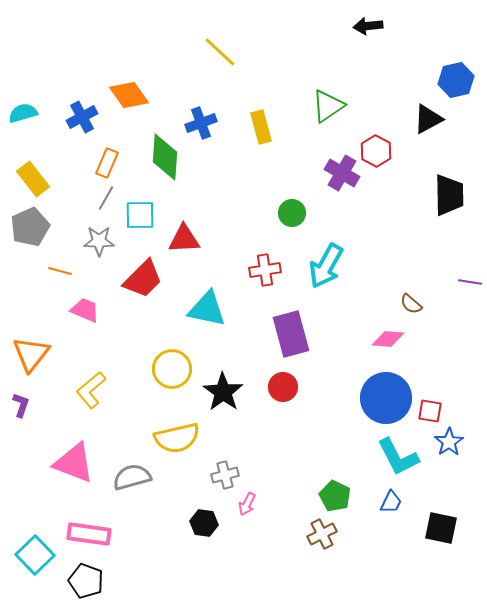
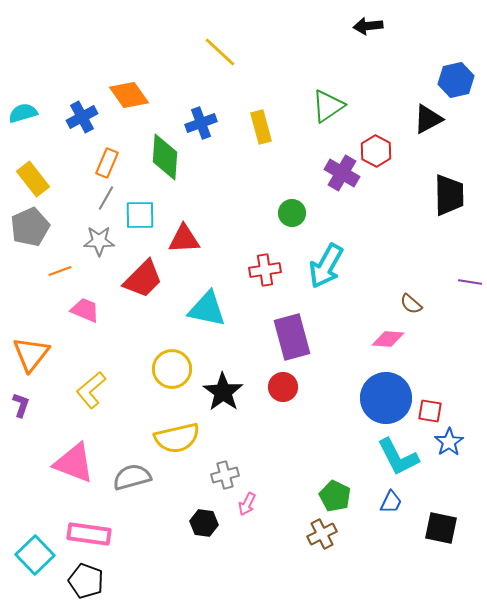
orange line at (60, 271): rotated 35 degrees counterclockwise
purple rectangle at (291, 334): moved 1 px right, 3 px down
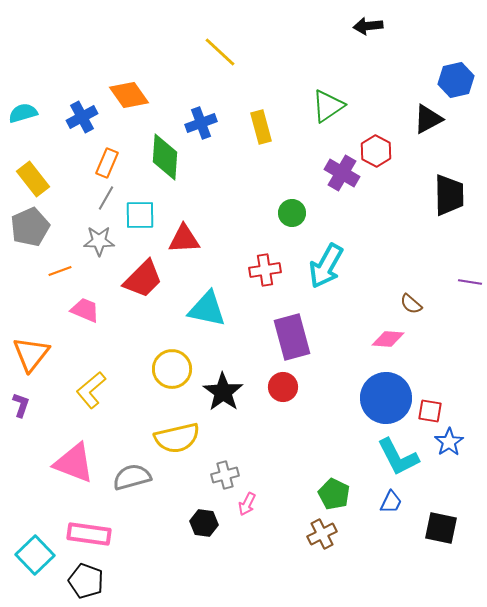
green pentagon at (335, 496): moved 1 px left, 2 px up
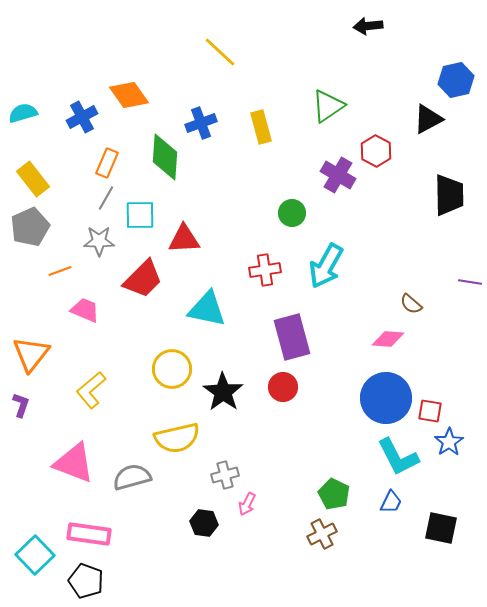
purple cross at (342, 173): moved 4 px left, 2 px down
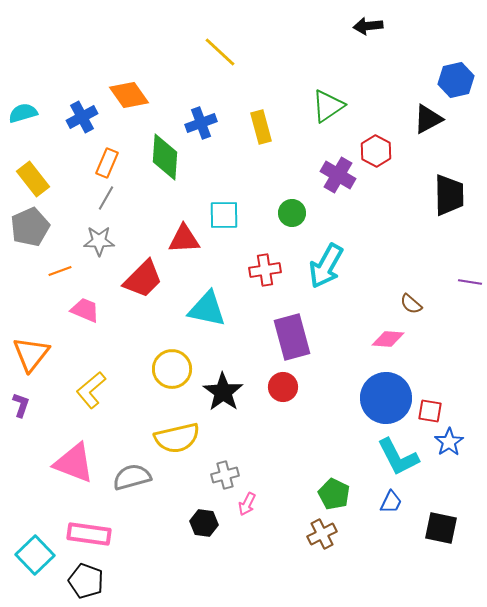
cyan square at (140, 215): moved 84 px right
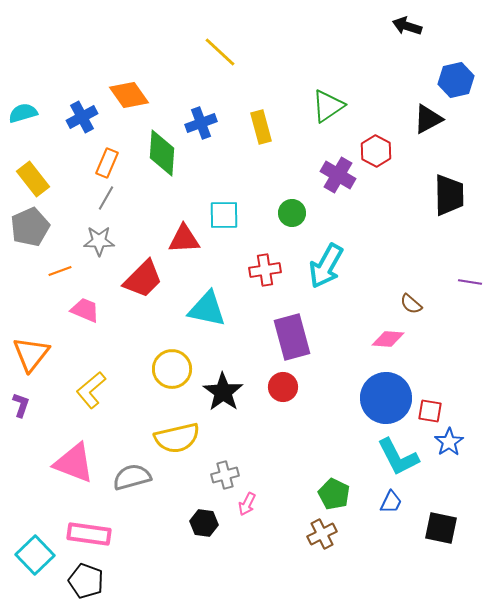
black arrow at (368, 26): moved 39 px right; rotated 24 degrees clockwise
green diamond at (165, 157): moved 3 px left, 4 px up
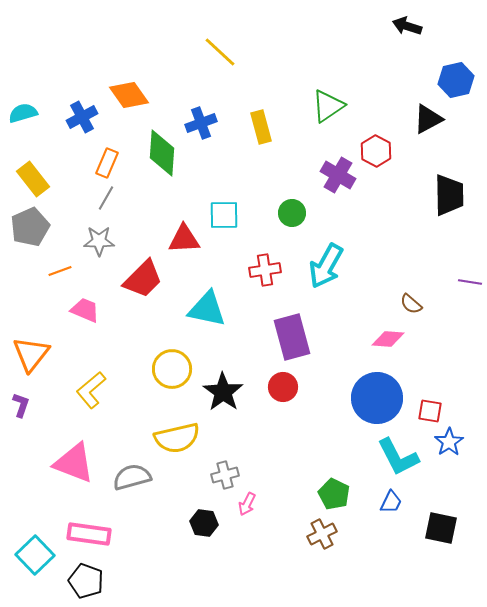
blue circle at (386, 398): moved 9 px left
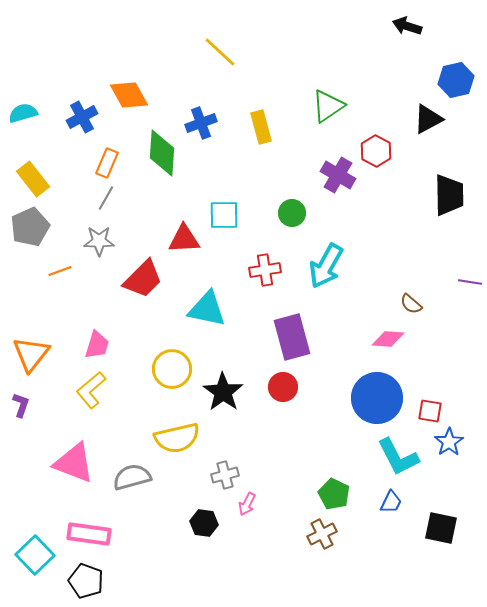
orange diamond at (129, 95): rotated 6 degrees clockwise
pink trapezoid at (85, 310): moved 12 px right, 35 px down; rotated 84 degrees clockwise
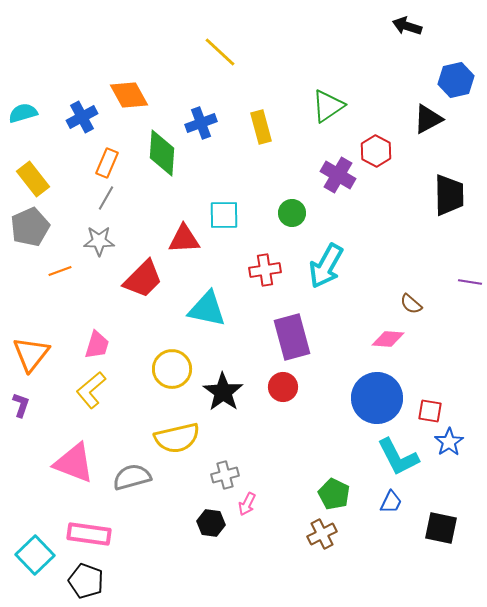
black hexagon at (204, 523): moved 7 px right
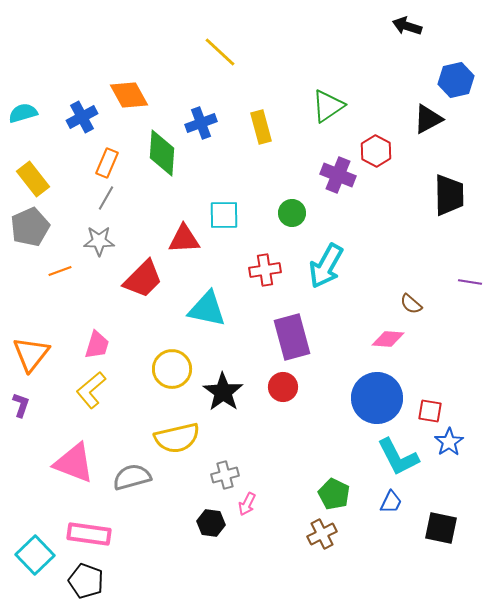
purple cross at (338, 175): rotated 8 degrees counterclockwise
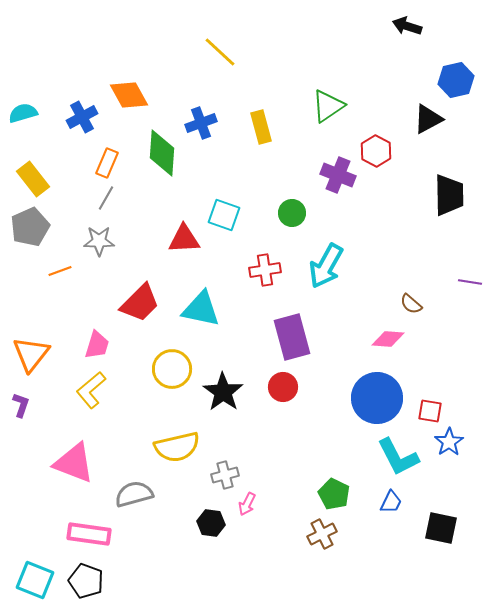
cyan square at (224, 215): rotated 20 degrees clockwise
red trapezoid at (143, 279): moved 3 px left, 24 px down
cyan triangle at (207, 309): moved 6 px left
yellow semicircle at (177, 438): moved 9 px down
gray semicircle at (132, 477): moved 2 px right, 17 px down
cyan square at (35, 555): moved 25 px down; rotated 24 degrees counterclockwise
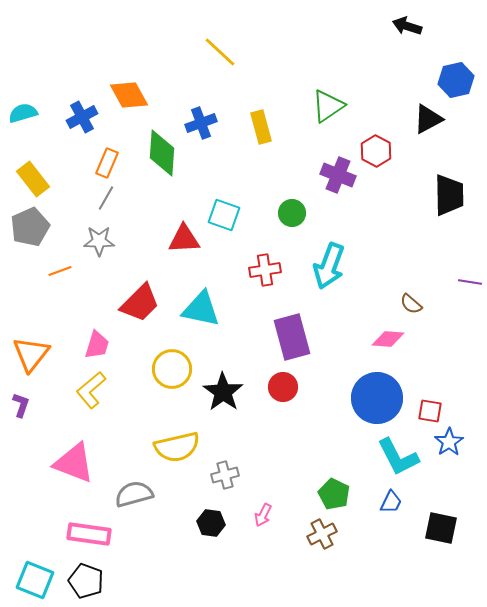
cyan arrow at (326, 266): moved 3 px right; rotated 9 degrees counterclockwise
pink arrow at (247, 504): moved 16 px right, 11 px down
